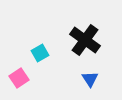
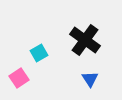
cyan square: moved 1 px left
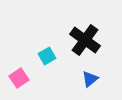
cyan square: moved 8 px right, 3 px down
blue triangle: rotated 24 degrees clockwise
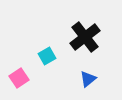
black cross: moved 3 px up; rotated 16 degrees clockwise
blue triangle: moved 2 px left
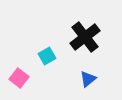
pink square: rotated 18 degrees counterclockwise
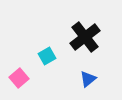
pink square: rotated 12 degrees clockwise
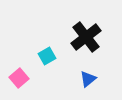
black cross: moved 1 px right
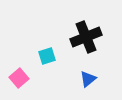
black cross: rotated 16 degrees clockwise
cyan square: rotated 12 degrees clockwise
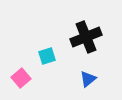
pink square: moved 2 px right
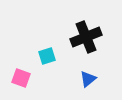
pink square: rotated 30 degrees counterclockwise
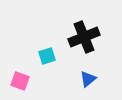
black cross: moved 2 px left
pink square: moved 1 px left, 3 px down
